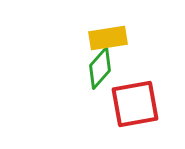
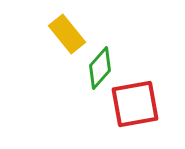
yellow rectangle: moved 41 px left, 4 px up; rotated 60 degrees clockwise
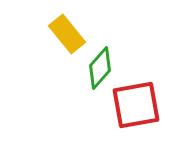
red square: moved 1 px right, 1 px down
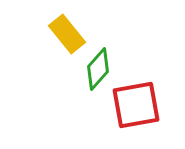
green diamond: moved 2 px left, 1 px down
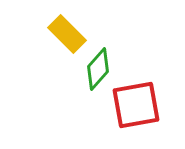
yellow rectangle: rotated 6 degrees counterclockwise
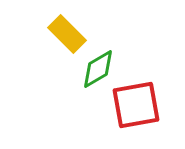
green diamond: rotated 18 degrees clockwise
